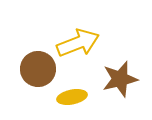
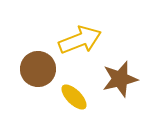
yellow arrow: moved 2 px right, 3 px up
yellow ellipse: moved 2 px right; rotated 56 degrees clockwise
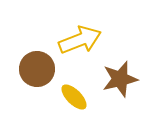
brown circle: moved 1 px left
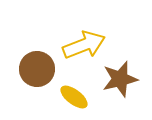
yellow arrow: moved 4 px right, 5 px down
yellow ellipse: rotated 8 degrees counterclockwise
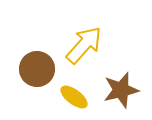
yellow arrow: rotated 27 degrees counterclockwise
brown star: moved 1 px right, 11 px down
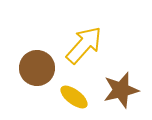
brown circle: moved 1 px up
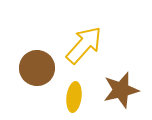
yellow ellipse: rotated 60 degrees clockwise
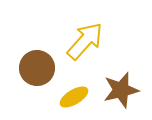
yellow arrow: moved 1 px right, 4 px up
yellow ellipse: rotated 52 degrees clockwise
